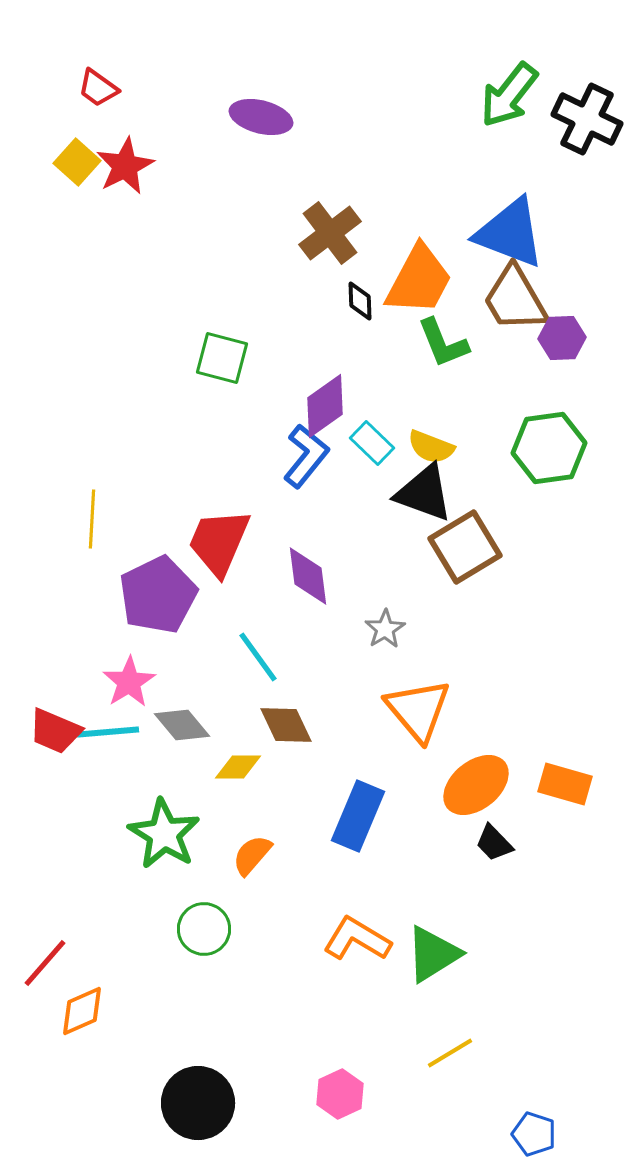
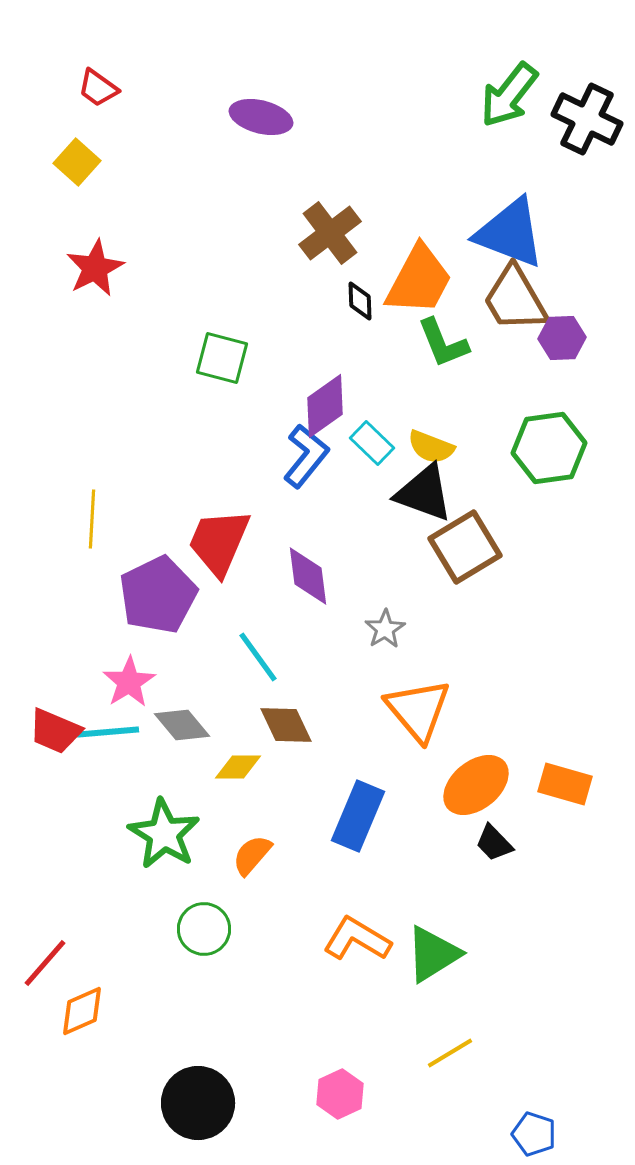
red star at (125, 166): moved 30 px left, 102 px down
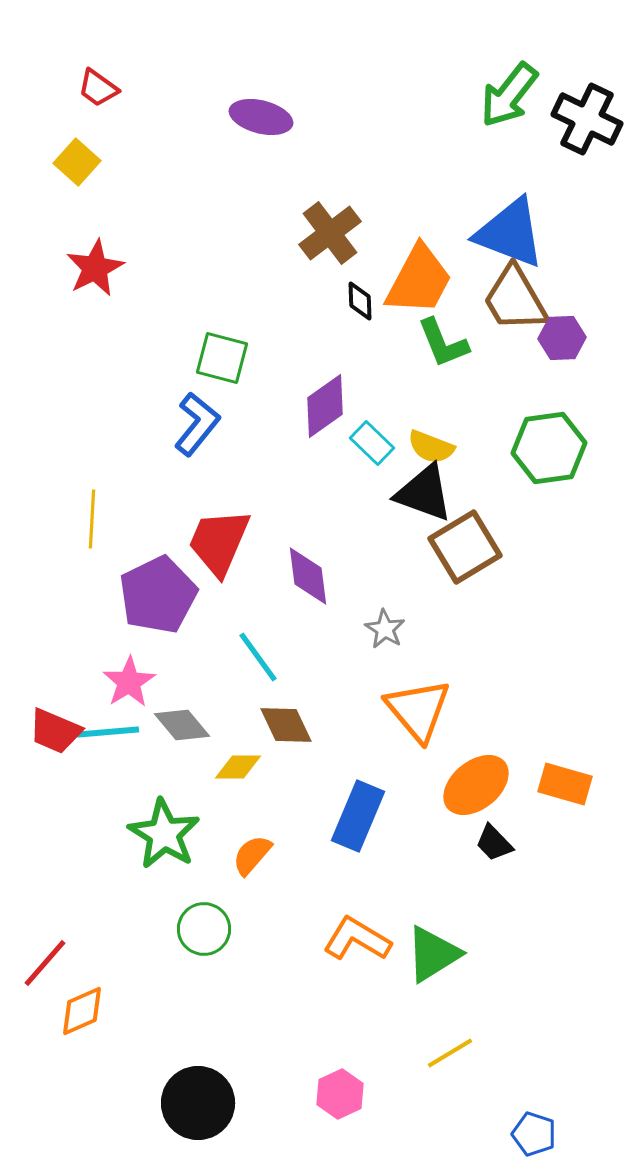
blue L-shape at (306, 456): moved 109 px left, 32 px up
gray star at (385, 629): rotated 9 degrees counterclockwise
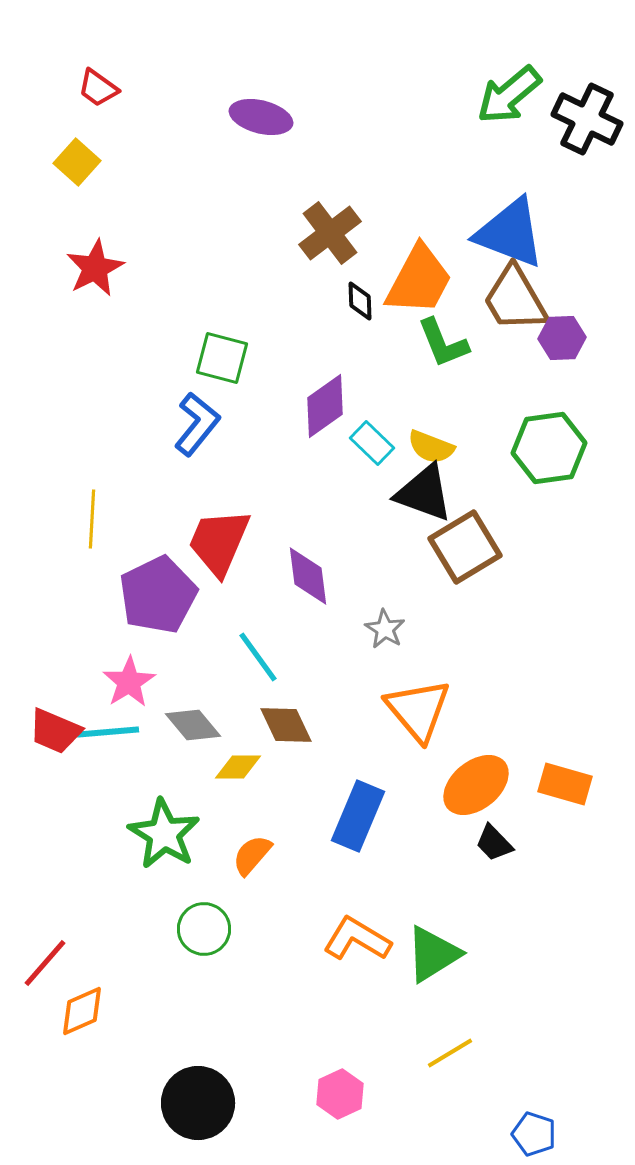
green arrow at (509, 95): rotated 12 degrees clockwise
gray diamond at (182, 725): moved 11 px right
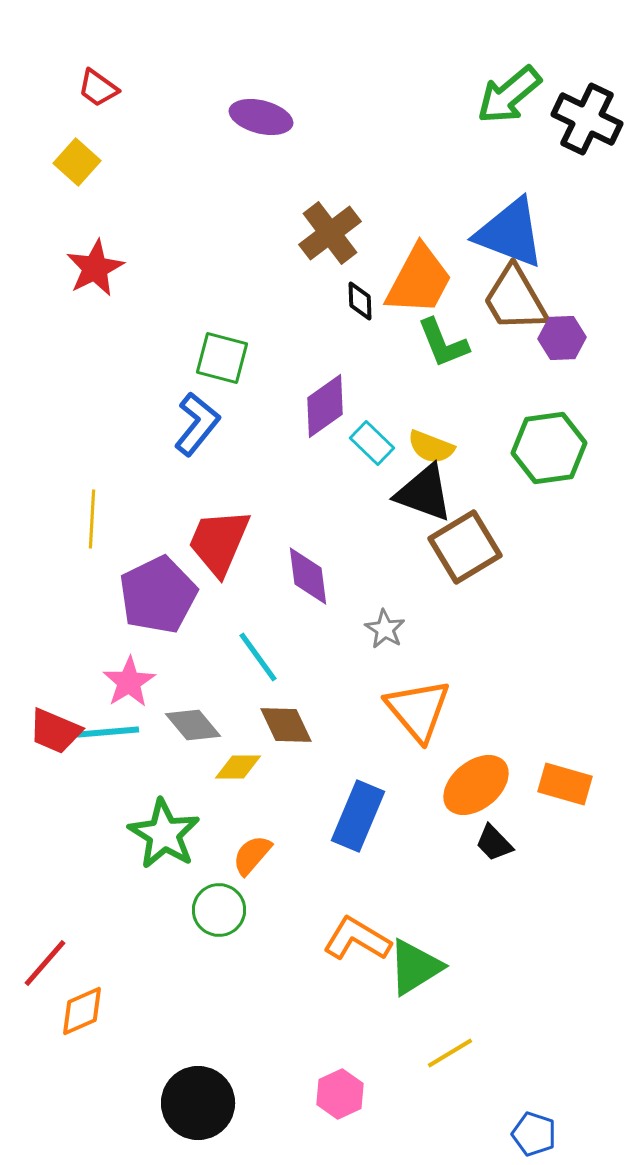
green circle at (204, 929): moved 15 px right, 19 px up
green triangle at (433, 954): moved 18 px left, 13 px down
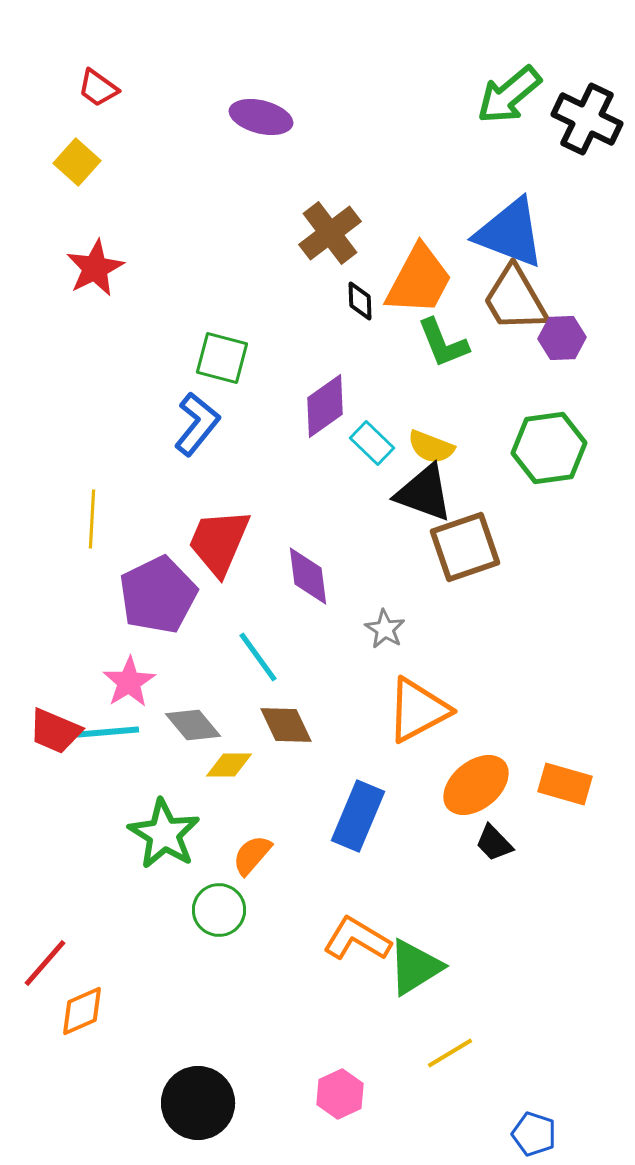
brown square at (465, 547): rotated 12 degrees clockwise
orange triangle at (418, 710): rotated 42 degrees clockwise
yellow diamond at (238, 767): moved 9 px left, 2 px up
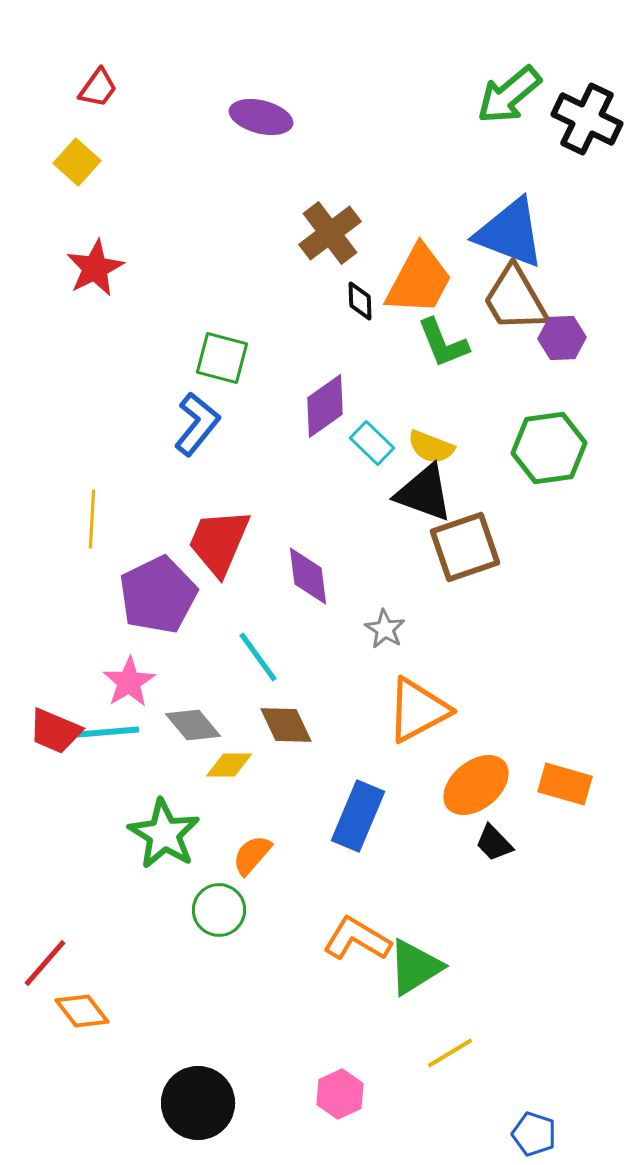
red trapezoid at (98, 88): rotated 90 degrees counterclockwise
orange diamond at (82, 1011): rotated 76 degrees clockwise
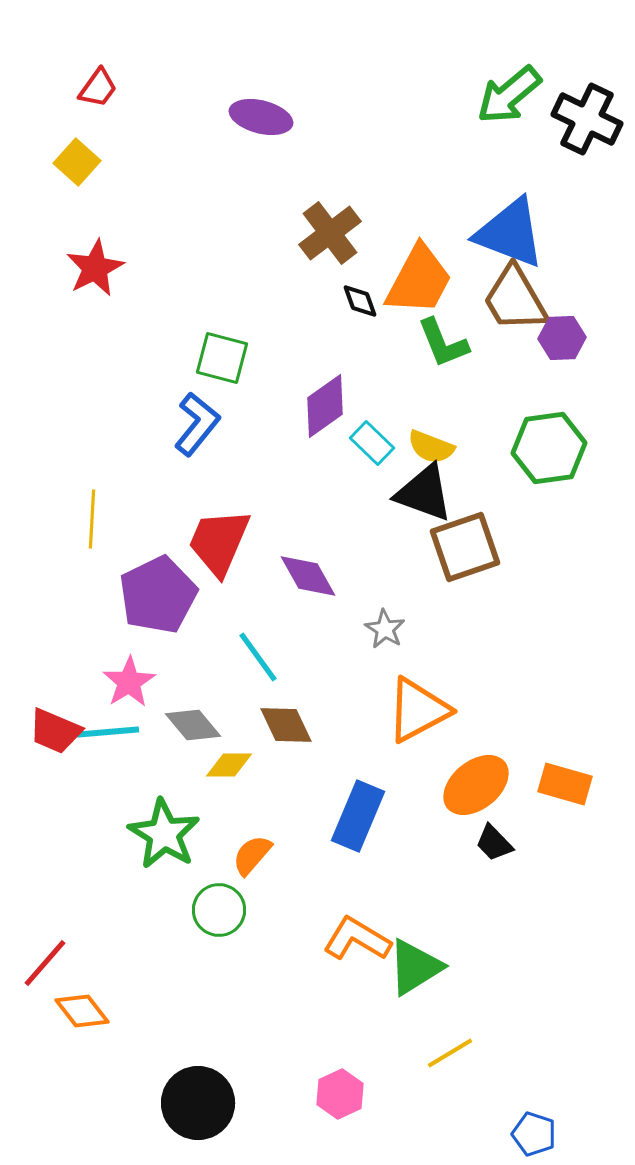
black diamond at (360, 301): rotated 18 degrees counterclockwise
purple diamond at (308, 576): rotated 22 degrees counterclockwise
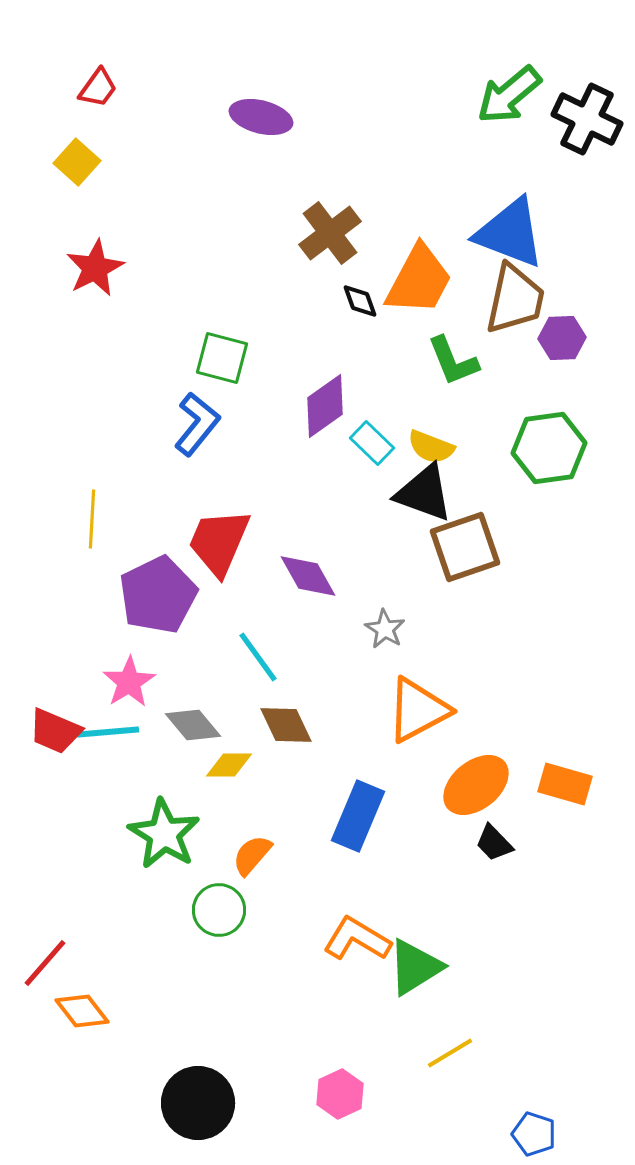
brown trapezoid at (515, 299): rotated 138 degrees counterclockwise
green L-shape at (443, 343): moved 10 px right, 18 px down
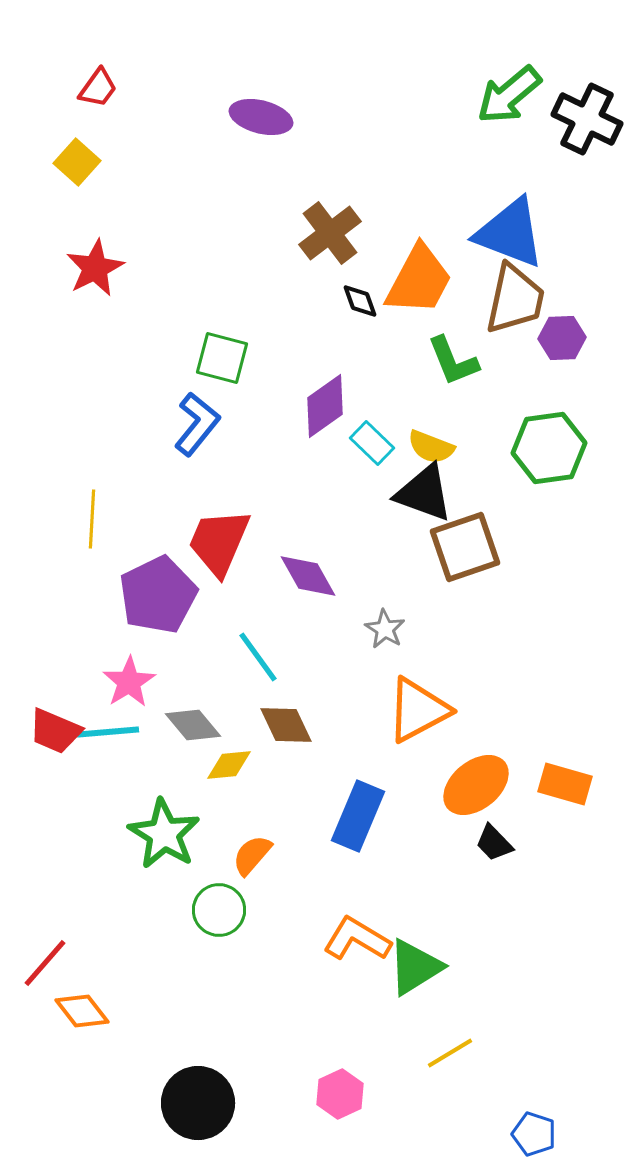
yellow diamond at (229, 765): rotated 6 degrees counterclockwise
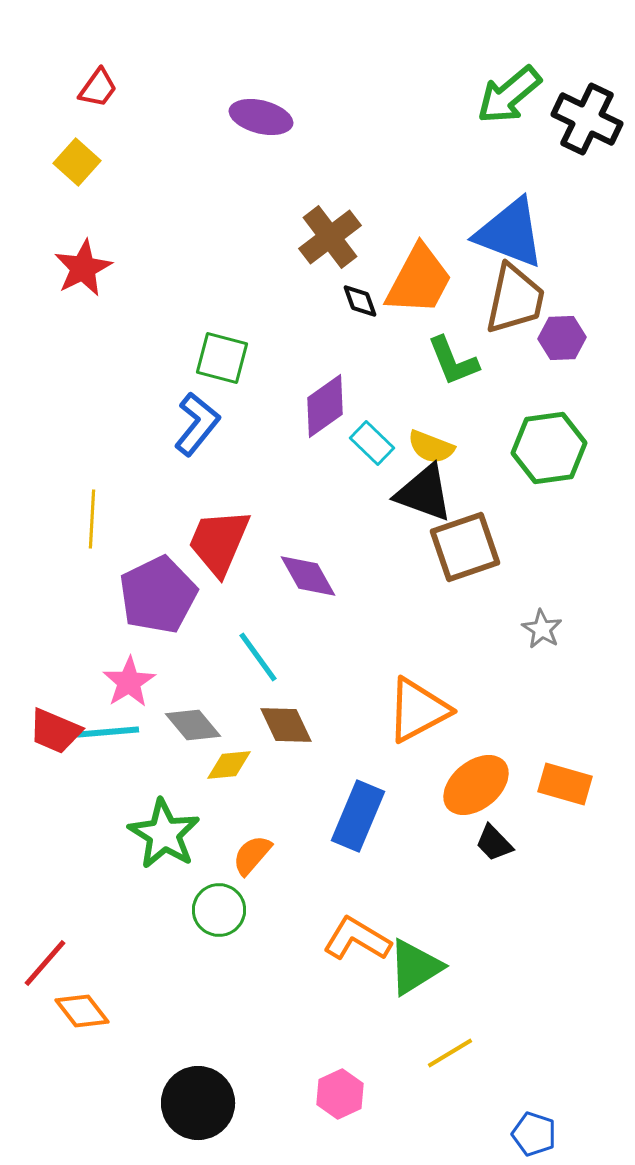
brown cross at (330, 233): moved 4 px down
red star at (95, 268): moved 12 px left
gray star at (385, 629): moved 157 px right
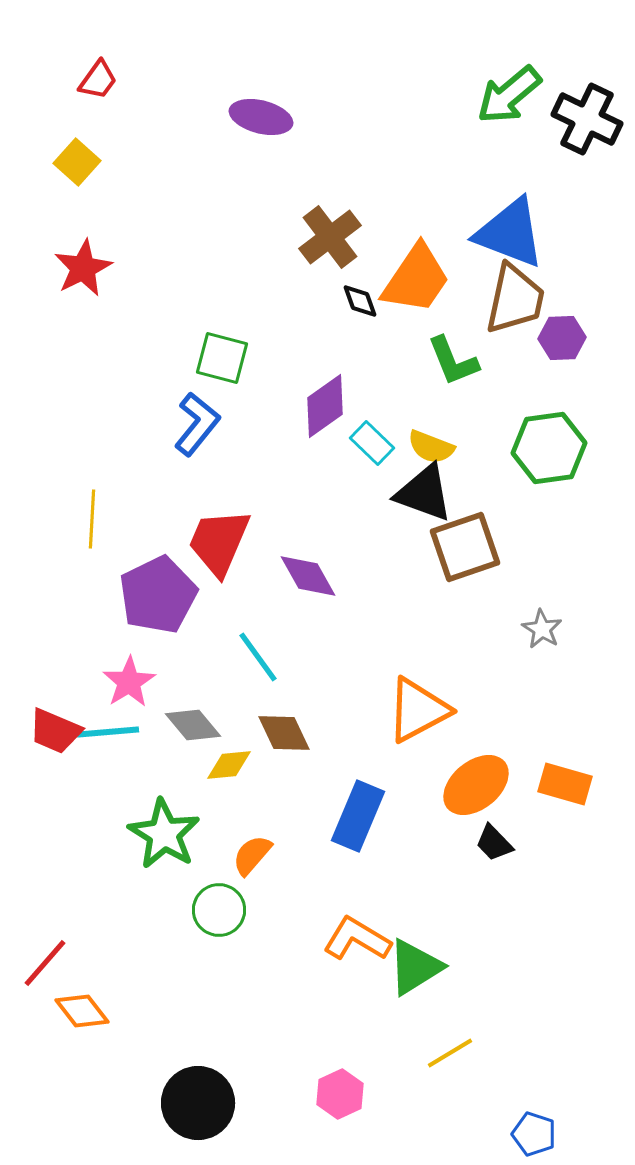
red trapezoid at (98, 88): moved 8 px up
orange trapezoid at (419, 280): moved 3 px left, 1 px up; rotated 6 degrees clockwise
brown diamond at (286, 725): moved 2 px left, 8 px down
